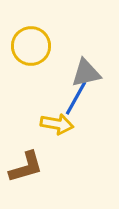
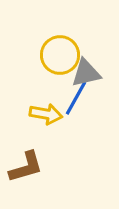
yellow circle: moved 29 px right, 9 px down
yellow arrow: moved 11 px left, 10 px up
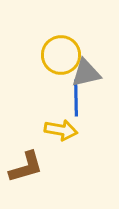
yellow circle: moved 1 px right
blue line: rotated 30 degrees counterclockwise
yellow arrow: moved 15 px right, 16 px down
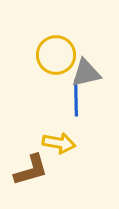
yellow circle: moved 5 px left
yellow arrow: moved 2 px left, 13 px down
brown L-shape: moved 5 px right, 3 px down
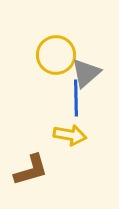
gray triangle: rotated 28 degrees counterclockwise
yellow arrow: moved 11 px right, 8 px up
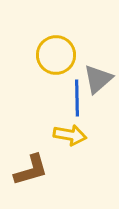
gray triangle: moved 12 px right, 6 px down
blue line: moved 1 px right
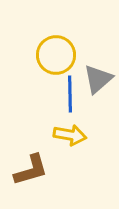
blue line: moved 7 px left, 4 px up
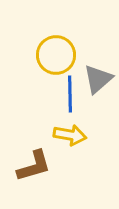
brown L-shape: moved 3 px right, 4 px up
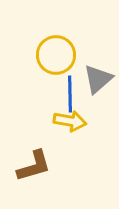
yellow arrow: moved 14 px up
